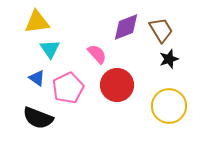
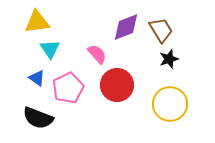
yellow circle: moved 1 px right, 2 px up
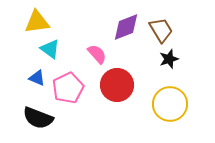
cyan triangle: rotated 20 degrees counterclockwise
blue triangle: rotated 12 degrees counterclockwise
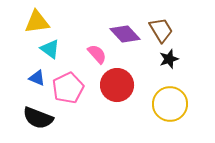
purple diamond: moved 1 px left, 7 px down; rotated 68 degrees clockwise
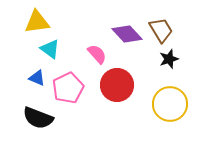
purple diamond: moved 2 px right
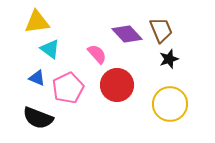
brown trapezoid: rotated 8 degrees clockwise
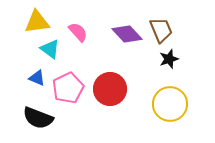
pink semicircle: moved 19 px left, 22 px up
red circle: moved 7 px left, 4 px down
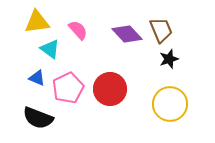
pink semicircle: moved 2 px up
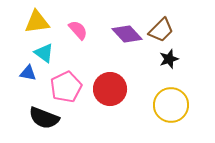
brown trapezoid: rotated 68 degrees clockwise
cyan triangle: moved 6 px left, 4 px down
blue triangle: moved 9 px left, 5 px up; rotated 12 degrees counterclockwise
pink pentagon: moved 2 px left, 1 px up
yellow circle: moved 1 px right, 1 px down
black semicircle: moved 6 px right
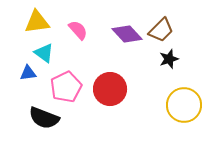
blue triangle: rotated 18 degrees counterclockwise
yellow circle: moved 13 px right
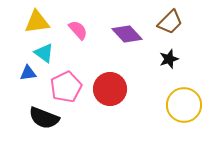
brown trapezoid: moved 9 px right, 8 px up
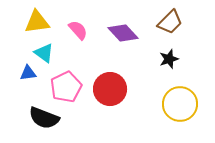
purple diamond: moved 4 px left, 1 px up
yellow circle: moved 4 px left, 1 px up
